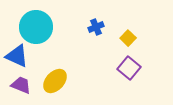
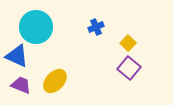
yellow square: moved 5 px down
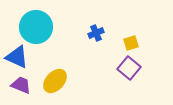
blue cross: moved 6 px down
yellow square: moved 3 px right; rotated 28 degrees clockwise
blue triangle: moved 1 px down
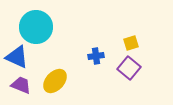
blue cross: moved 23 px down; rotated 14 degrees clockwise
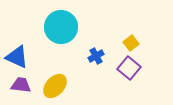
cyan circle: moved 25 px right
yellow square: rotated 21 degrees counterclockwise
blue cross: rotated 21 degrees counterclockwise
yellow ellipse: moved 5 px down
purple trapezoid: rotated 15 degrees counterclockwise
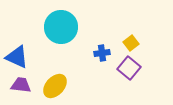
blue cross: moved 6 px right, 3 px up; rotated 21 degrees clockwise
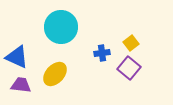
yellow ellipse: moved 12 px up
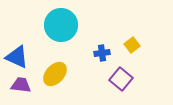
cyan circle: moved 2 px up
yellow square: moved 1 px right, 2 px down
purple square: moved 8 px left, 11 px down
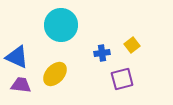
purple square: moved 1 px right; rotated 35 degrees clockwise
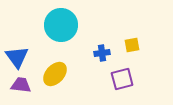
yellow square: rotated 28 degrees clockwise
blue triangle: rotated 30 degrees clockwise
